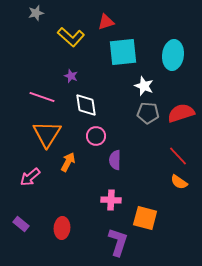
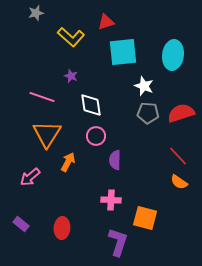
white diamond: moved 5 px right
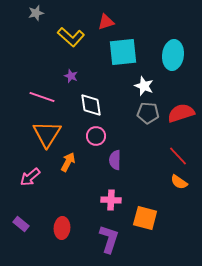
purple L-shape: moved 9 px left, 3 px up
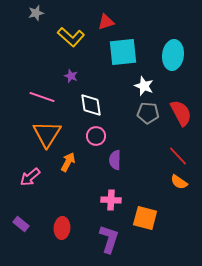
red semicircle: rotated 80 degrees clockwise
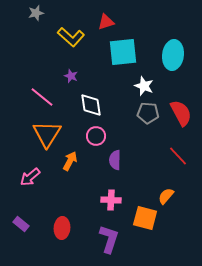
pink line: rotated 20 degrees clockwise
orange arrow: moved 2 px right, 1 px up
orange semicircle: moved 13 px left, 14 px down; rotated 96 degrees clockwise
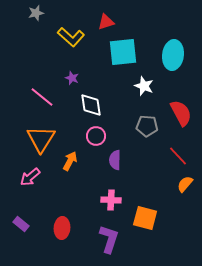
purple star: moved 1 px right, 2 px down
gray pentagon: moved 1 px left, 13 px down
orange triangle: moved 6 px left, 5 px down
orange semicircle: moved 19 px right, 12 px up
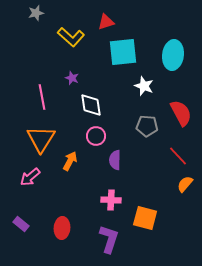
pink line: rotated 40 degrees clockwise
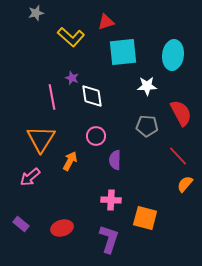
white star: moved 3 px right; rotated 24 degrees counterclockwise
pink line: moved 10 px right
white diamond: moved 1 px right, 9 px up
red ellipse: rotated 70 degrees clockwise
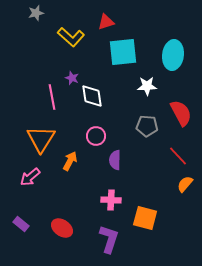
red ellipse: rotated 50 degrees clockwise
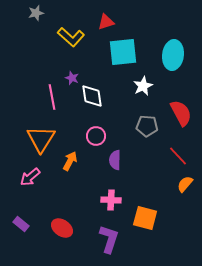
white star: moved 4 px left; rotated 24 degrees counterclockwise
